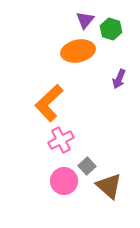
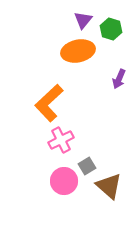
purple triangle: moved 2 px left
gray square: rotated 12 degrees clockwise
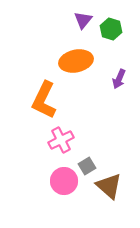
orange ellipse: moved 2 px left, 10 px down
orange L-shape: moved 5 px left, 3 px up; rotated 21 degrees counterclockwise
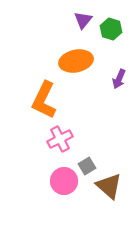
pink cross: moved 1 px left, 1 px up
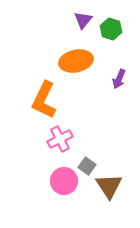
gray square: rotated 24 degrees counterclockwise
brown triangle: rotated 16 degrees clockwise
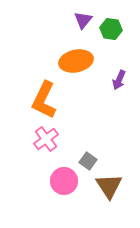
green hexagon: rotated 10 degrees counterclockwise
purple arrow: moved 1 px down
pink cross: moved 14 px left; rotated 10 degrees counterclockwise
gray square: moved 1 px right, 5 px up
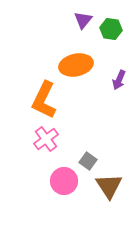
orange ellipse: moved 4 px down
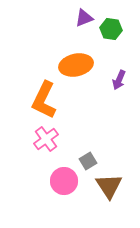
purple triangle: moved 1 px right, 2 px up; rotated 30 degrees clockwise
gray square: rotated 24 degrees clockwise
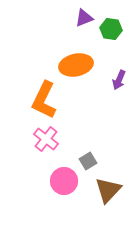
pink cross: rotated 15 degrees counterclockwise
brown triangle: moved 1 px left, 4 px down; rotated 16 degrees clockwise
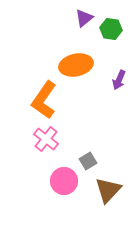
purple triangle: rotated 18 degrees counterclockwise
orange L-shape: rotated 9 degrees clockwise
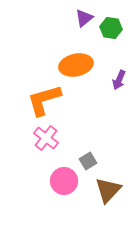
green hexagon: moved 1 px up
orange L-shape: rotated 39 degrees clockwise
pink cross: moved 1 px up
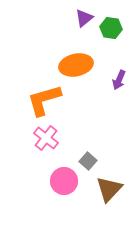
gray square: rotated 18 degrees counterclockwise
brown triangle: moved 1 px right, 1 px up
